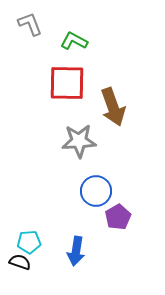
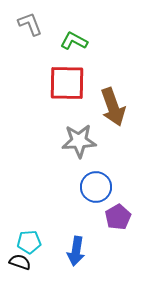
blue circle: moved 4 px up
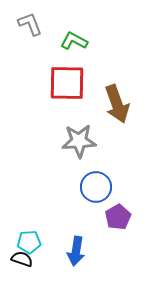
brown arrow: moved 4 px right, 3 px up
black semicircle: moved 2 px right, 3 px up
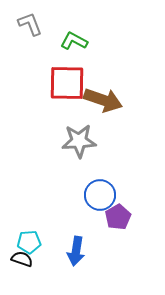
brown arrow: moved 14 px left, 4 px up; rotated 51 degrees counterclockwise
blue circle: moved 4 px right, 8 px down
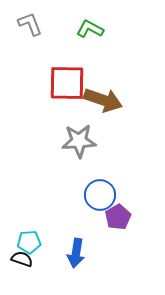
green L-shape: moved 16 px right, 12 px up
blue arrow: moved 2 px down
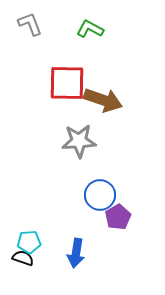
black semicircle: moved 1 px right, 1 px up
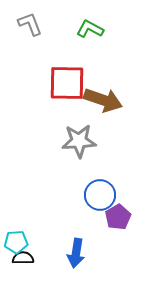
cyan pentagon: moved 13 px left
black semicircle: rotated 20 degrees counterclockwise
